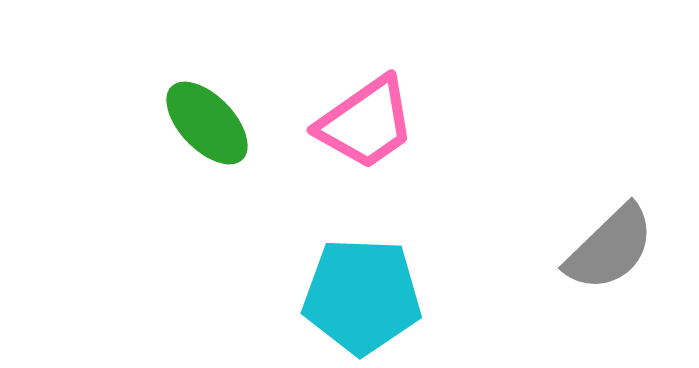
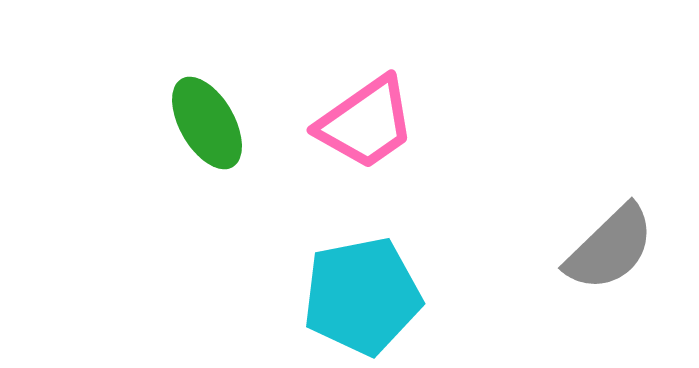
green ellipse: rotated 14 degrees clockwise
cyan pentagon: rotated 13 degrees counterclockwise
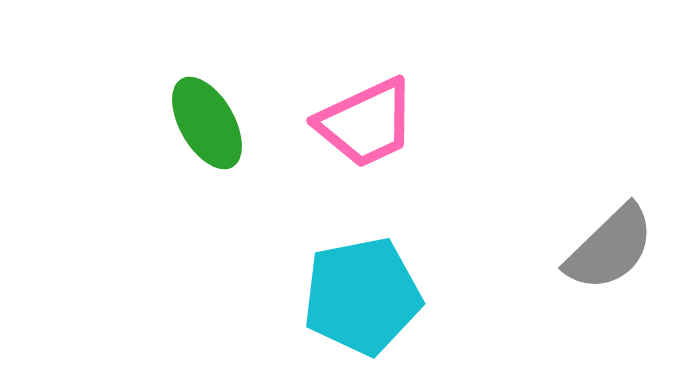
pink trapezoid: rotated 10 degrees clockwise
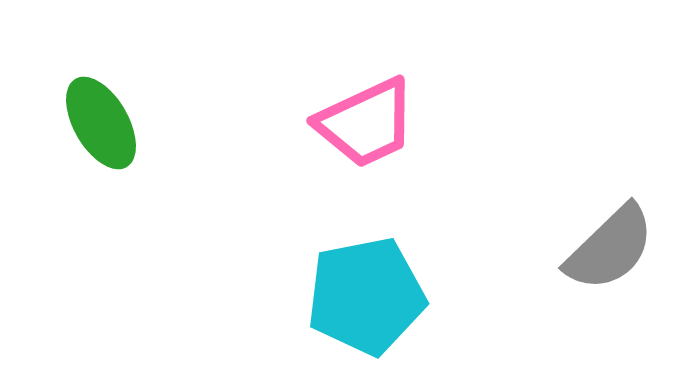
green ellipse: moved 106 px left
cyan pentagon: moved 4 px right
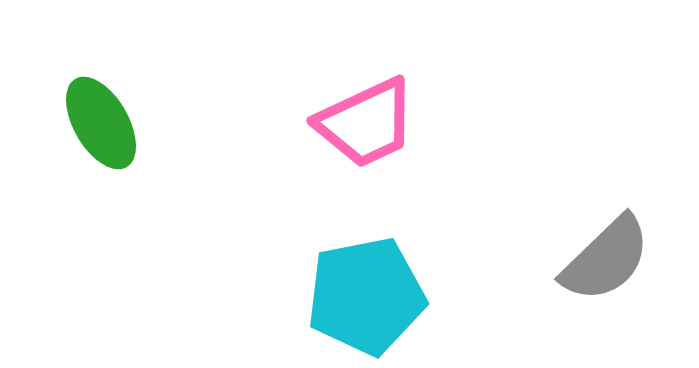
gray semicircle: moved 4 px left, 11 px down
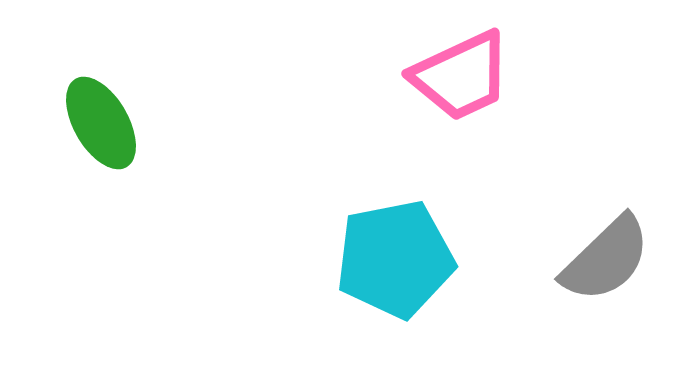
pink trapezoid: moved 95 px right, 47 px up
cyan pentagon: moved 29 px right, 37 px up
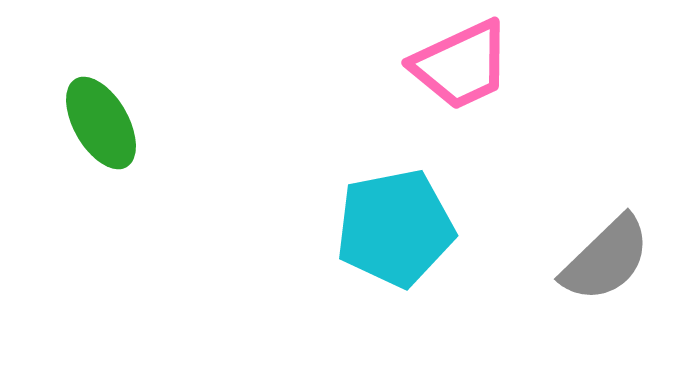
pink trapezoid: moved 11 px up
cyan pentagon: moved 31 px up
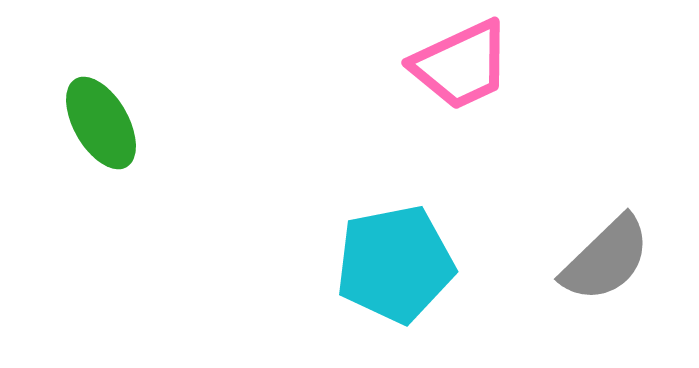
cyan pentagon: moved 36 px down
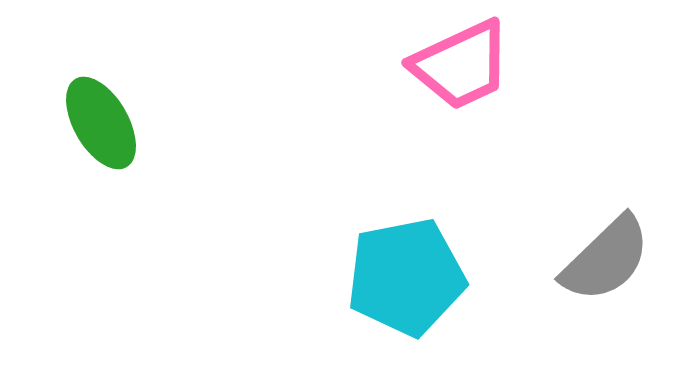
cyan pentagon: moved 11 px right, 13 px down
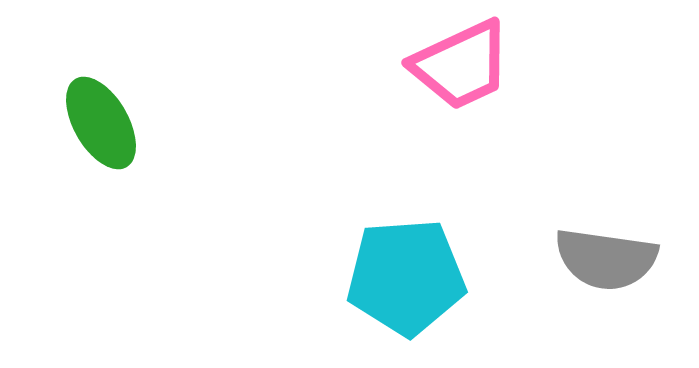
gray semicircle: rotated 52 degrees clockwise
cyan pentagon: rotated 7 degrees clockwise
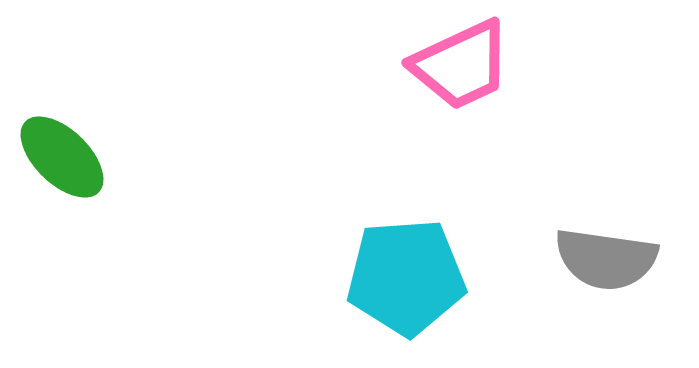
green ellipse: moved 39 px left, 34 px down; rotated 16 degrees counterclockwise
